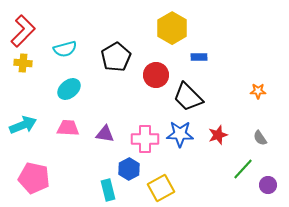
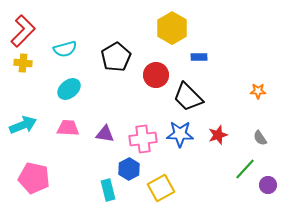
pink cross: moved 2 px left; rotated 8 degrees counterclockwise
green line: moved 2 px right
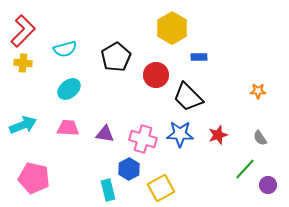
pink cross: rotated 24 degrees clockwise
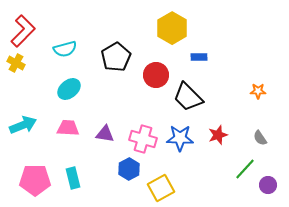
yellow cross: moved 7 px left; rotated 24 degrees clockwise
blue star: moved 4 px down
pink pentagon: moved 1 px right, 2 px down; rotated 12 degrees counterclockwise
cyan rectangle: moved 35 px left, 12 px up
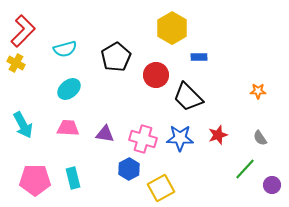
cyan arrow: rotated 84 degrees clockwise
purple circle: moved 4 px right
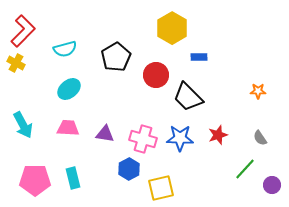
yellow square: rotated 16 degrees clockwise
